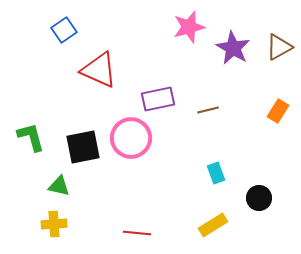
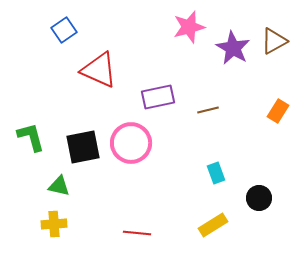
brown triangle: moved 5 px left, 6 px up
purple rectangle: moved 2 px up
pink circle: moved 5 px down
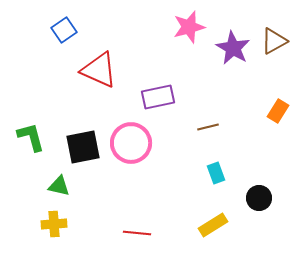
brown line: moved 17 px down
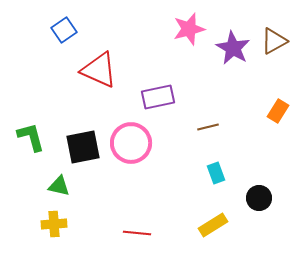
pink star: moved 2 px down
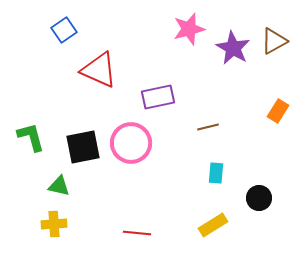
cyan rectangle: rotated 25 degrees clockwise
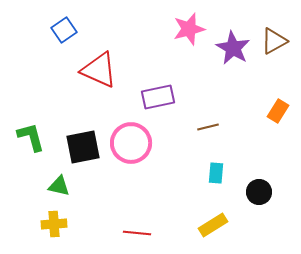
black circle: moved 6 px up
